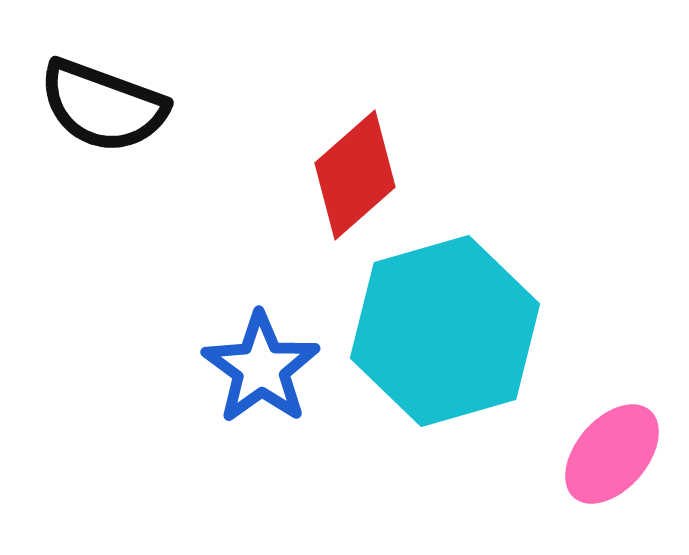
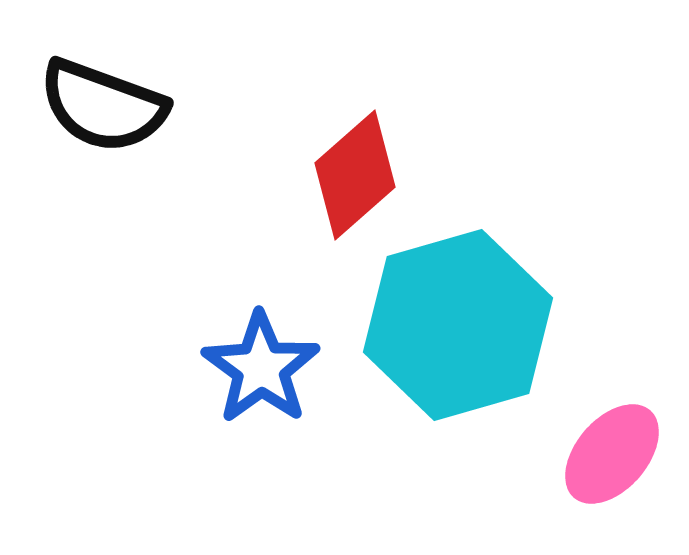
cyan hexagon: moved 13 px right, 6 px up
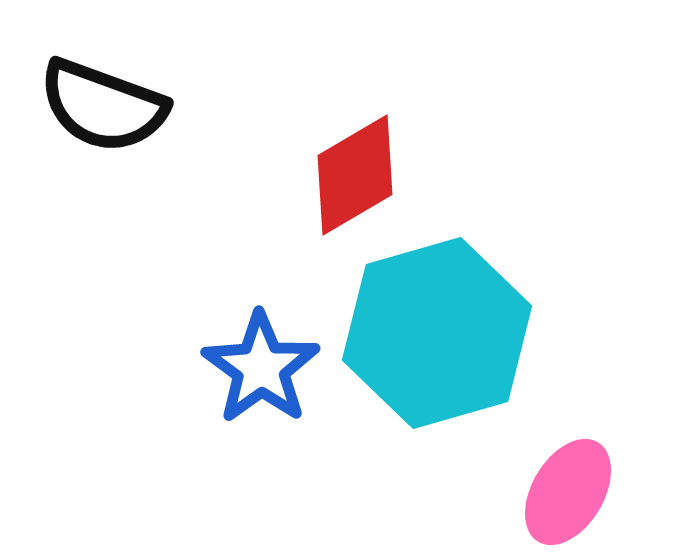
red diamond: rotated 11 degrees clockwise
cyan hexagon: moved 21 px left, 8 px down
pink ellipse: moved 44 px left, 38 px down; rotated 10 degrees counterclockwise
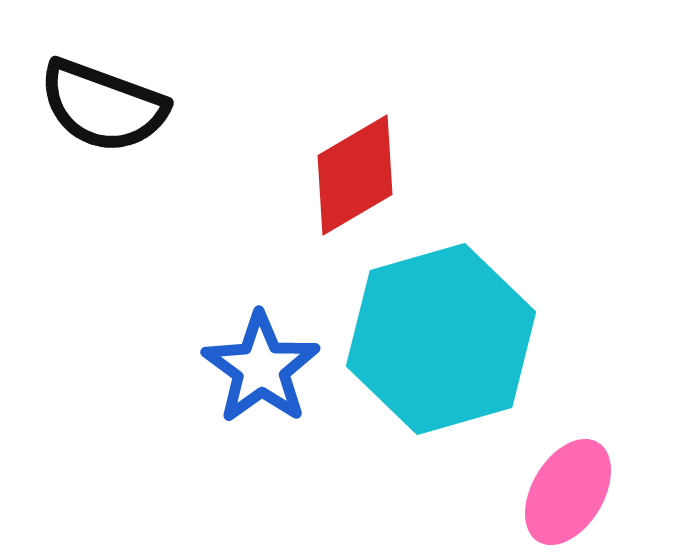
cyan hexagon: moved 4 px right, 6 px down
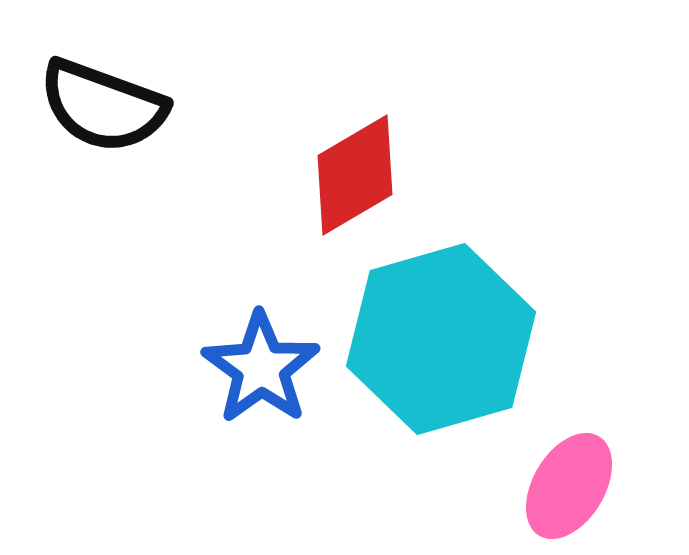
pink ellipse: moved 1 px right, 6 px up
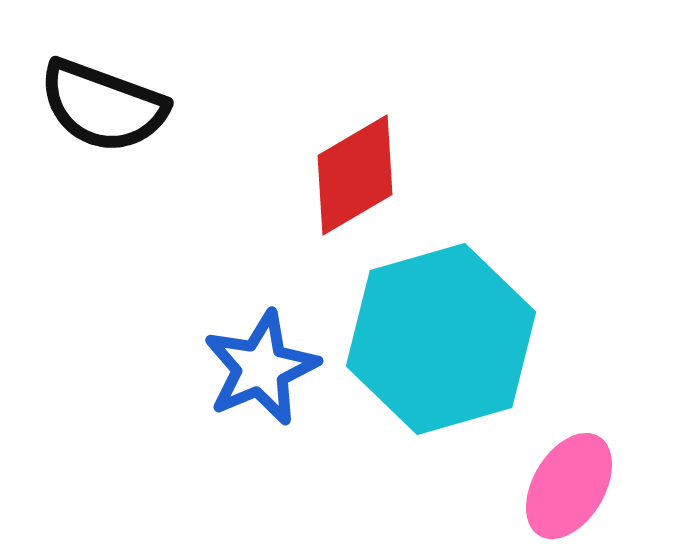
blue star: rotated 13 degrees clockwise
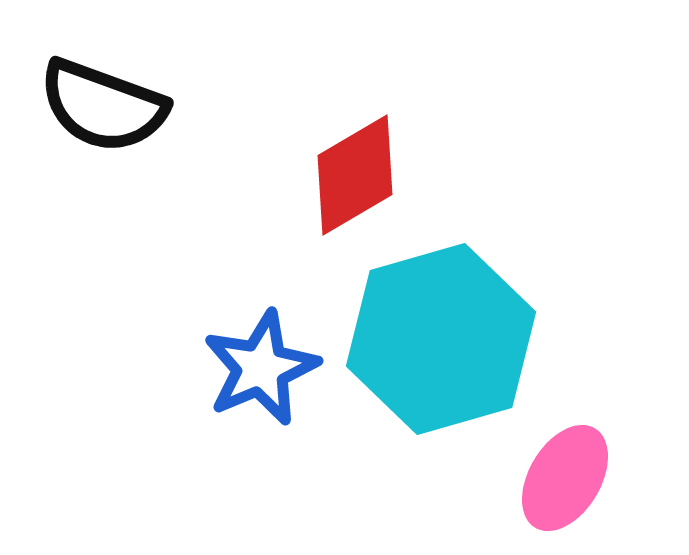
pink ellipse: moved 4 px left, 8 px up
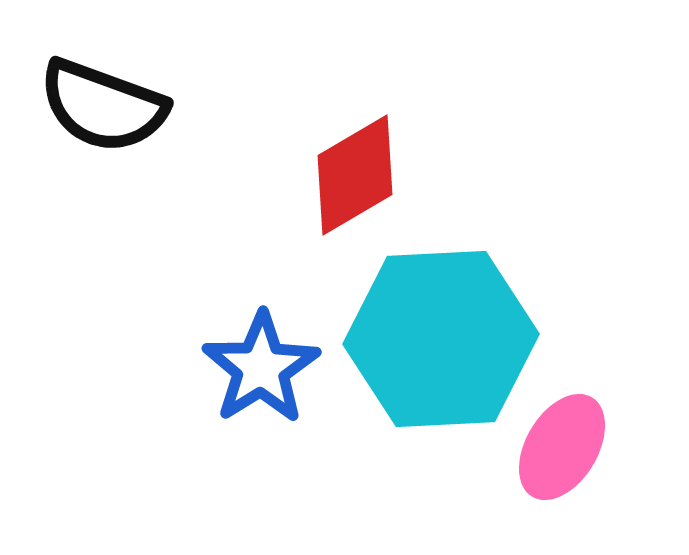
cyan hexagon: rotated 13 degrees clockwise
blue star: rotated 9 degrees counterclockwise
pink ellipse: moved 3 px left, 31 px up
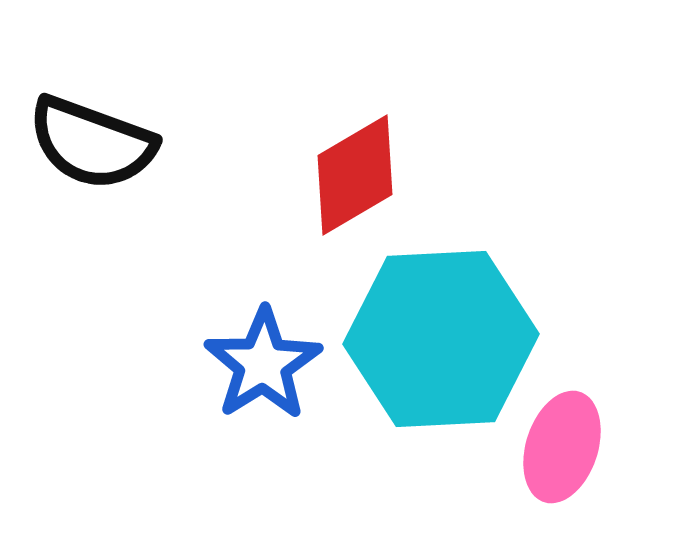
black semicircle: moved 11 px left, 37 px down
blue star: moved 2 px right, 4 px up
pink ellipse: rotated 13 degrees counterclockwise
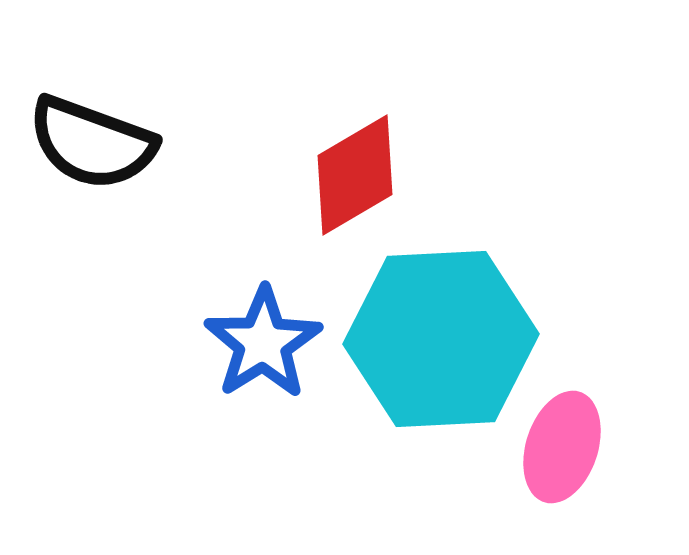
blue star: moved 21 px up
